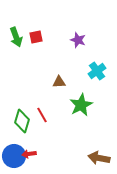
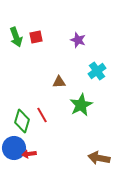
blue circle: moved 8 px up
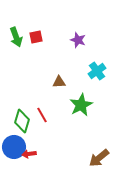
blue circle: moved 1 px up
brown arrow: rotated 50 degrees counterclockwise
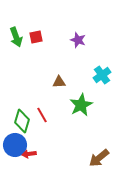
cyan cross: moved 5 px right, 4 px down
blue circle: moved 1 px right, 2 px up
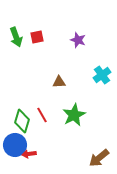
red square: moved 1 px right
green star: moved 7 px left, 10 px down
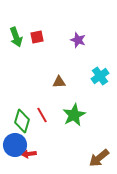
cyan cross: moved 2 px left, 1 px down
